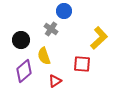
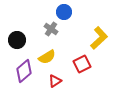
blue circle: moved 1 px down
black circle: moved 4 px left
yellow semicircle: moved 3 px right, 1 px down; rotated 102 degrees counterclockwise
red square: rotated 30 degrees counterclockwise
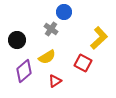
red square: moved 1 px right, 1 px up; rotated 36 degrees counterclockwise
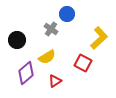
blue circle: moved 3 px right, 2 px down
purple diamond: moved 2 px right, 2 px down
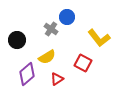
blue circle: moved 3 px down
yellow L-shape: rotated 95 degrees clockwise
purple diamond: moved 1 px right, 1 px down
red triangle: moved 2 px right, 2 px up
